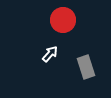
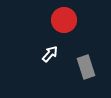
red circle: moved 1 px right
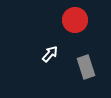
red circle: moved 11 px right
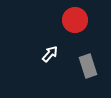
gray rectangle: moved 2 px right, 1 px up
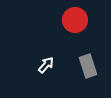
white arrow: moved 4 px left, 11 px down
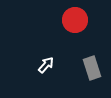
gray rectangle: moved 4 px right, 2 px down
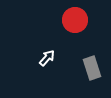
white arrow: moved 1 px right, 7 px up
